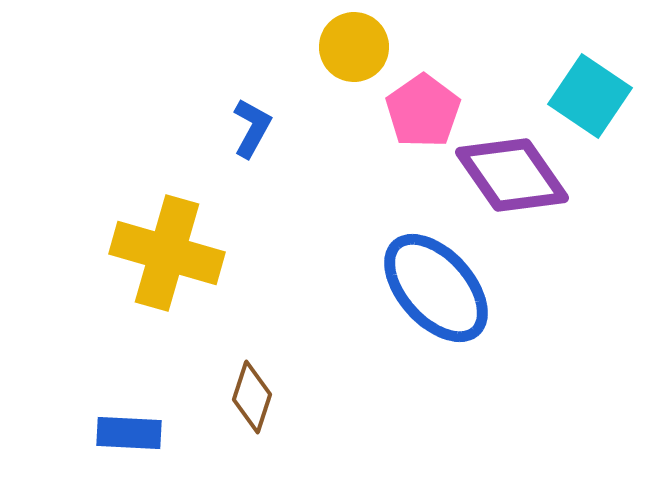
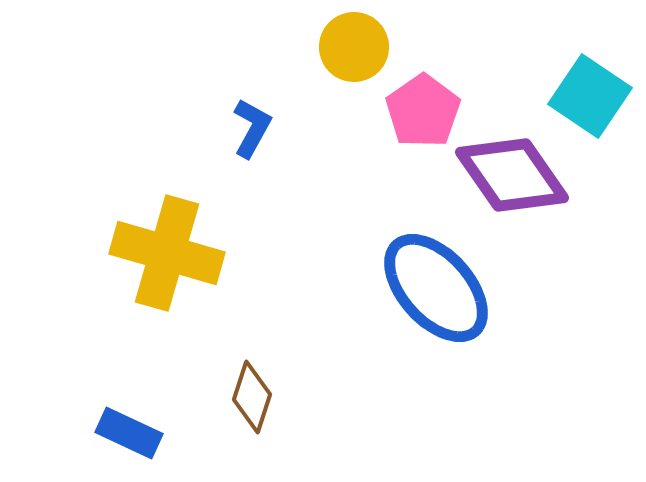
blue rectangle: rotated 22 degrees clockwise
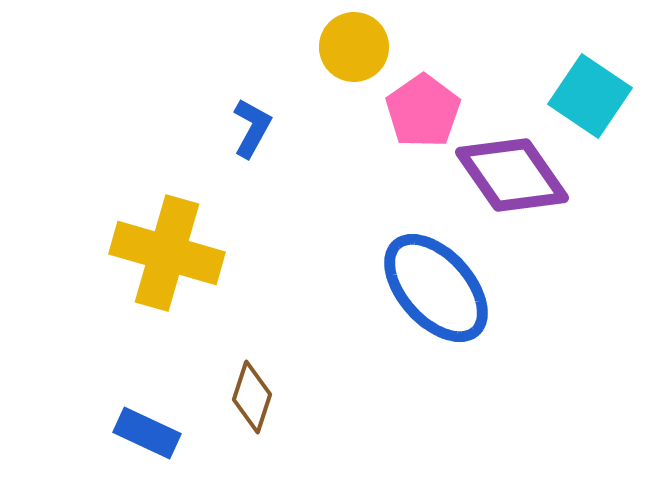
blue rectangle: moved 18 px right
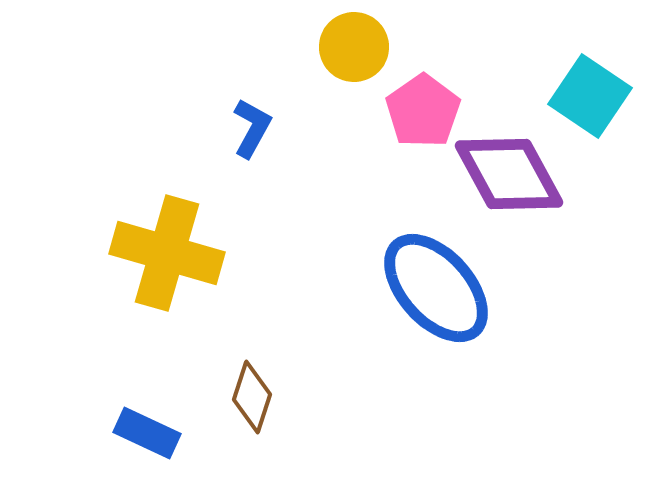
purple diamond: moved 3 px left, 1 px up; rotated 6 degrees clockwise
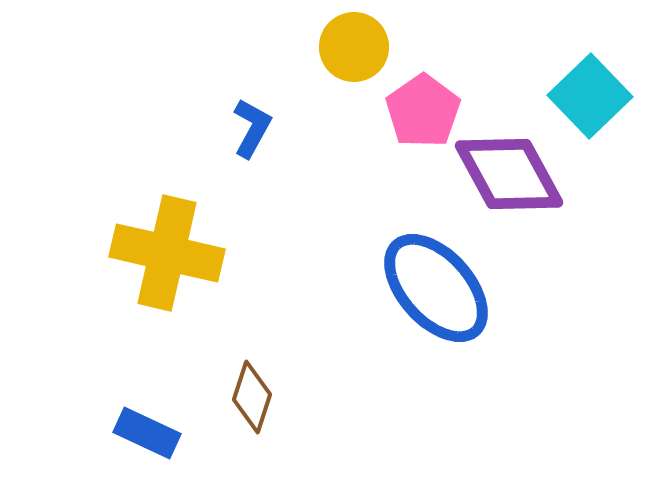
cyan square: rotated 12 degrees clockwise
yellow cross: rotated 3 degrees counterclockwise
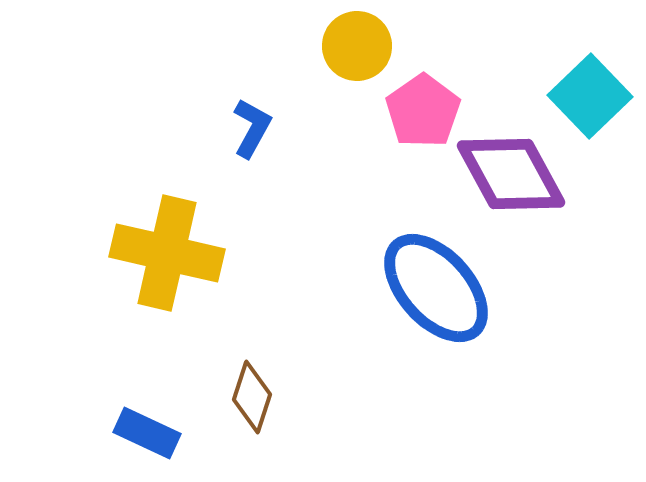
yellow circle: moved 3 px right, 1 px up
purple diamond: moved 2 px right
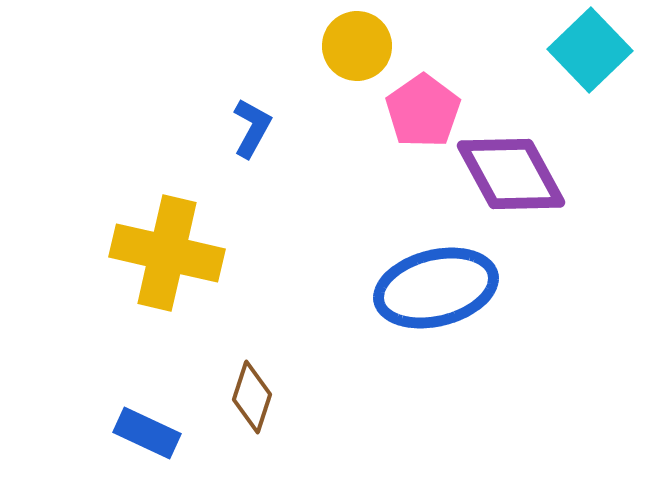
cyan square: moved 46 px up
blue ellipse: rotated 62 degrees counterclockwise
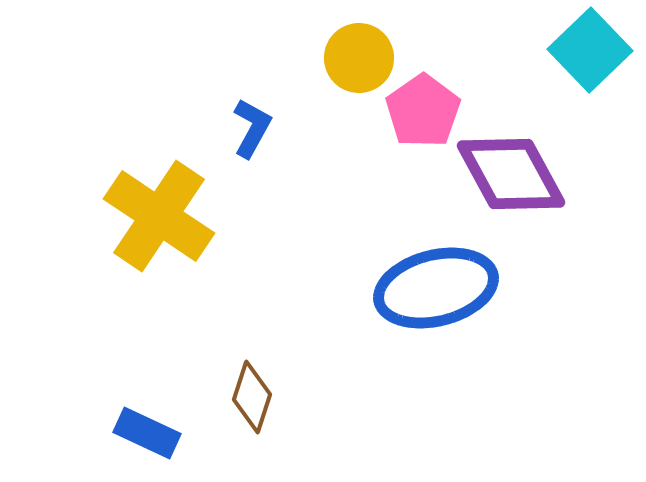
yellow circle: moved 2 px right, 12 px down
yellow cross: moved 8 px left, 37 px up; rotated 21 degrees clockwise
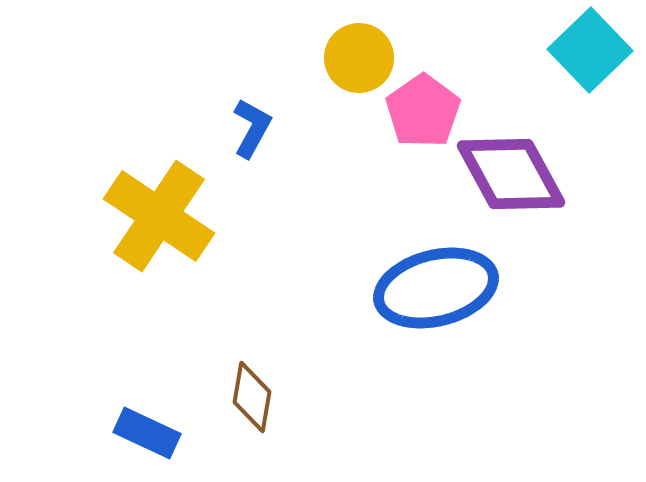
brown diamond: rotated 8 degrees counterclockwise
